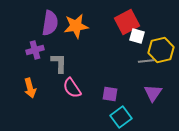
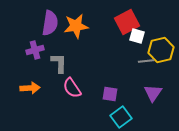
orange arrow: rotated 78 degrees counterclockwise
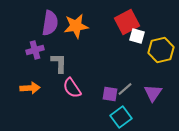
gray line: moved 21 px left, 28 px down; rotated 35 degrees counterclockwise
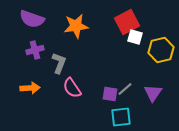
purple semicircle: moved 18 px left, 4 px up; rotated 100 degrees clockwise
white square: moved 2 px left, 1 px down
gray L-shape: rotated 20 degrees clockwise
cyan square: rotated 30 degrees clockwise
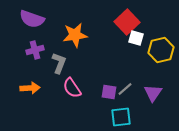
red square: rotated 15 degrees counterclockwise
orange star: moved 1 px left, 9 px down
white square: moved 1 px right, 1 px down
purple square: moved 1 px left, 2 px up
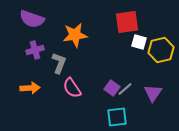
red square: rotated 35 degrees clockwise
white square: moved 3 px right, 4 px down
purple square: moved 3 px right, 4 px up; rotated 28 degrees clockwise
cyan square: moved 4 px left
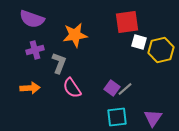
purple triangle: moved 25 px down
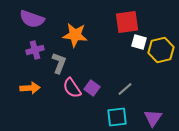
orange star: rotated 15 degrees clockwise
purple square: moved 20 px left
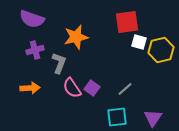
orange star: moved 1 px right, 2 px down; rotated 20 degrees counterclockwise
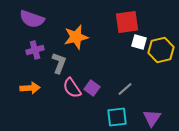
purple triangle: moved 1 px left
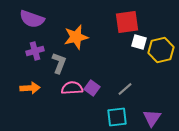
purple cross: moved 1 px down
pink semicircle: rotated 120 degrees clockwise
